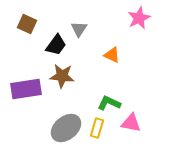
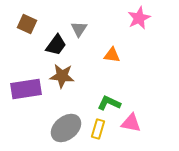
orange triangle: rotated 18 degrees counterclockwise
yellow rectangle: moved 1 px right, 1 px down
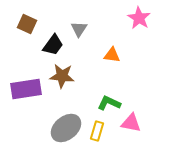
pink star: rotated 15 degrees counterclockwise
black trapezoid: moved 3 px left
yellow rectangle: moved 1 px left, 2 px down
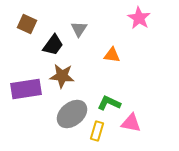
gray ellipse: moved 6 px right, 14 px up
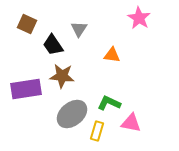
black trapezoid: rotated 110 degrees clockwise
